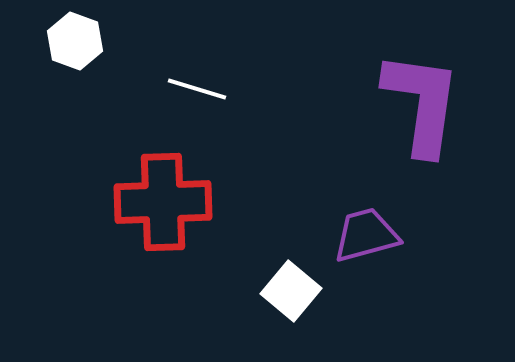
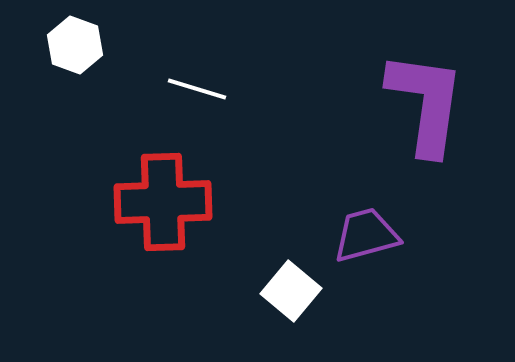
white hexagon: moved 4 px down
purple L-shape: moved 4 px right
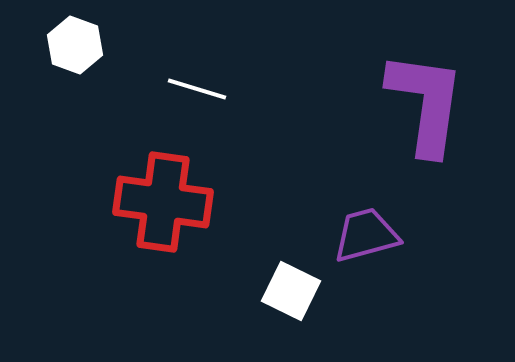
red cross: rotated 10 degrees clockwise
white square: rotated 14 degrees counterclockwise
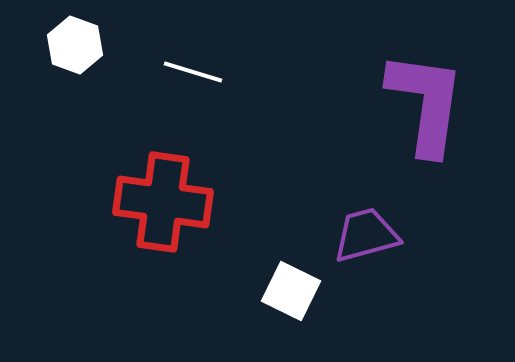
white line: moved 4 px left, 17 px up
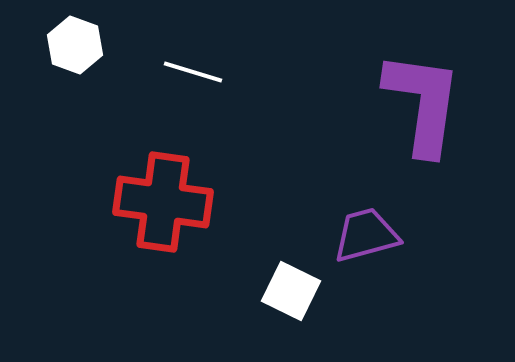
purple L-shape: moved 3 px left
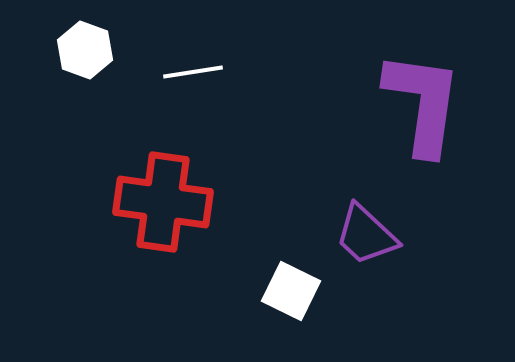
white hexagon: moved 10 px right, 5 px down
white line: rotated 26 degrees counterclockwise
purple trapezoid: rotated 122 degrees counterclockwise
